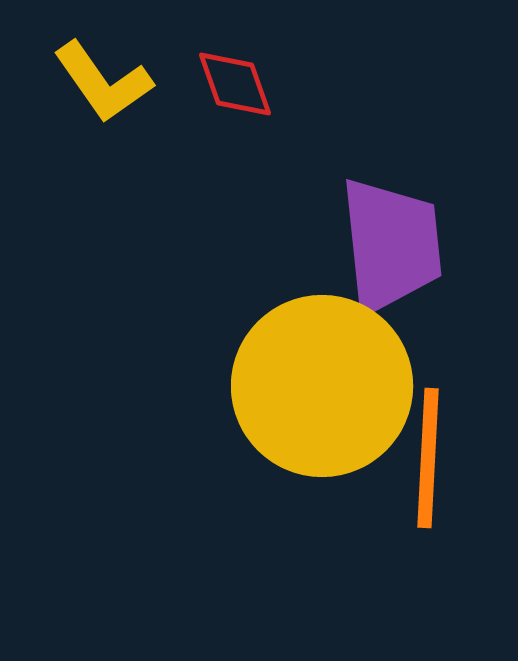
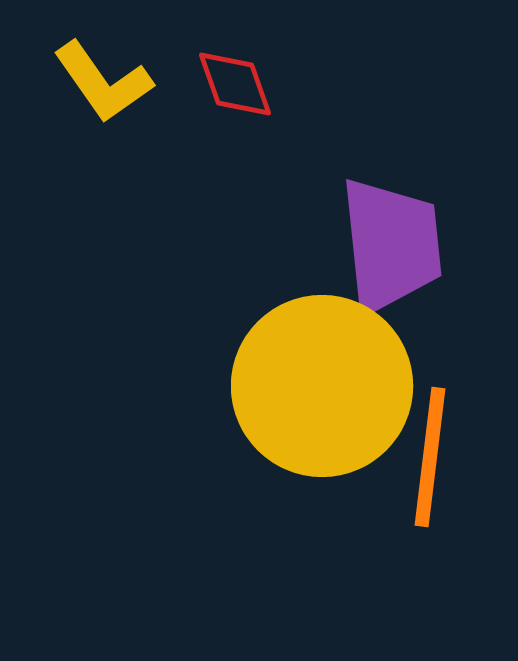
orange line: moved 2 px right, 1 px up; rotated 4 degrees clockwise
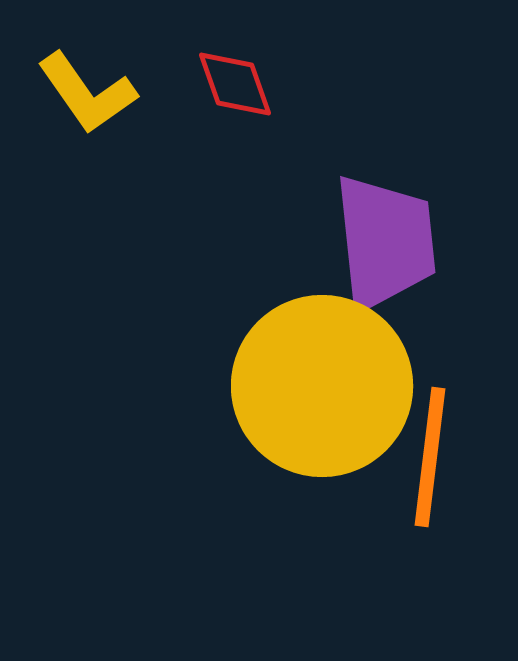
yellow L-shape: moved 16 px left, 11 px down
purple trapezoid: moved 6 px left, 3 px up
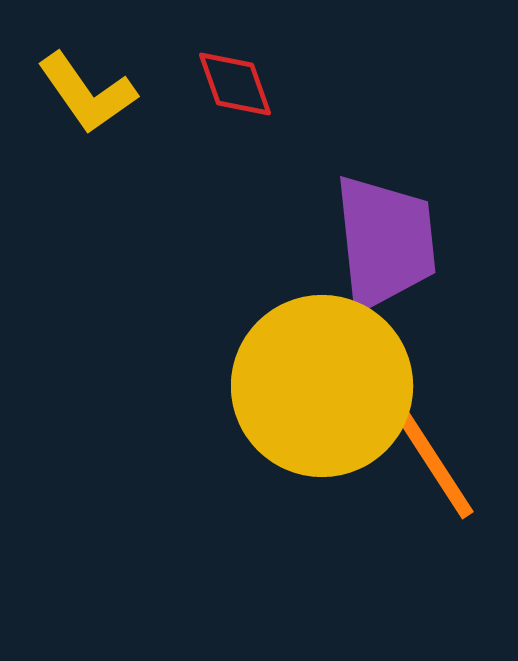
orange line: rotated 40 degrees counterclockwise
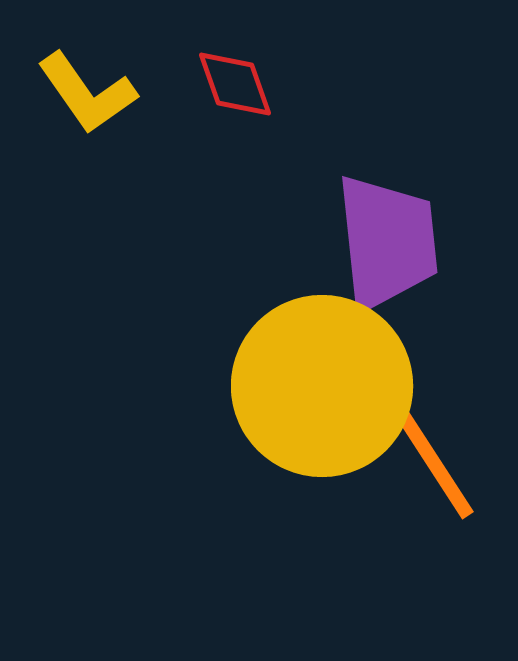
purple trapezoid: moved 2 px right
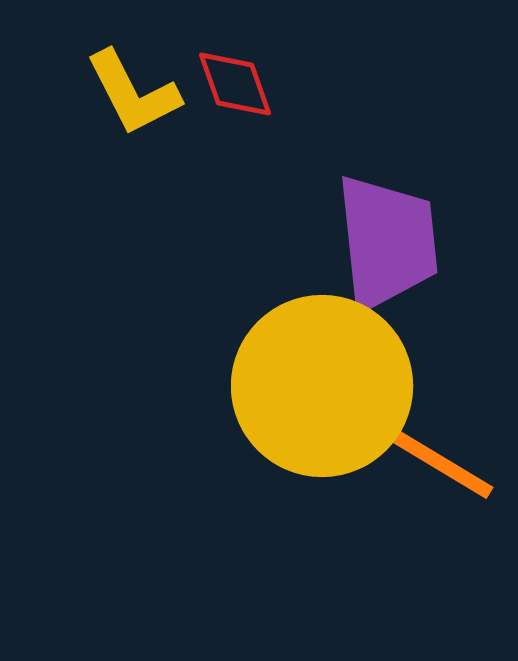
yellow L-shape: moved 46 px right; rotated 8 degrees clockwise
orange line: rotated 26 degrees counterclockwise
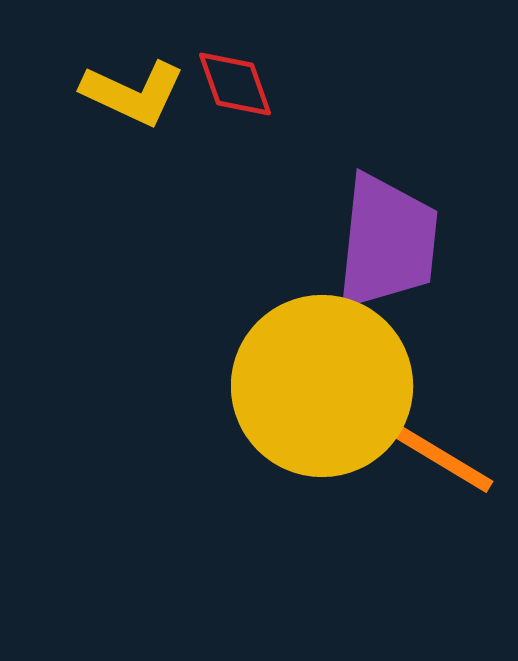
yellow L-shape: rotated 38 degrees counterclockwise
purple trapezoid: rotated 12 degrees clockwise
orange line: moved 6 px up
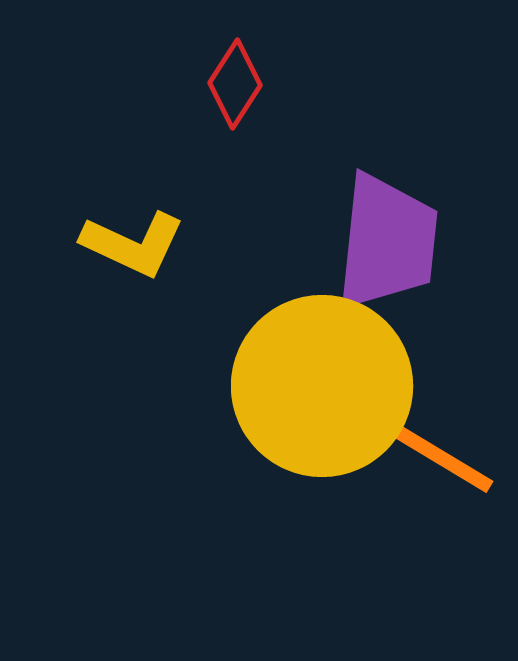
red diamond: rotated 52 degrees clockwise
yellow L-shape: moved 151 px down
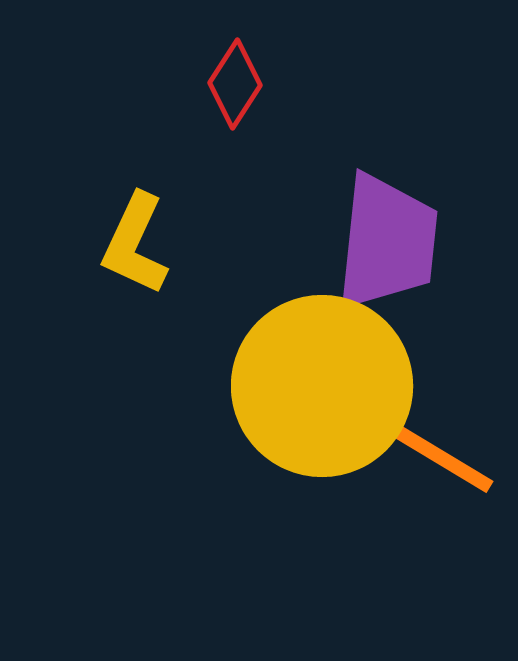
yellow L-shape: moved 2 px right; rotated 90 degrees clockwise
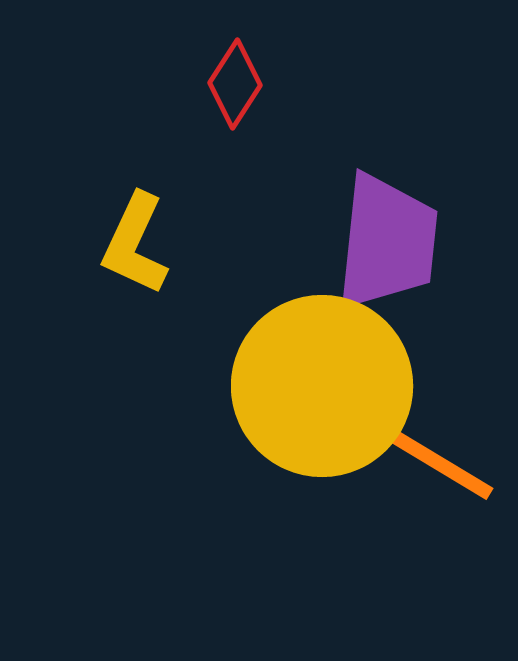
orange line: moved 7 px down
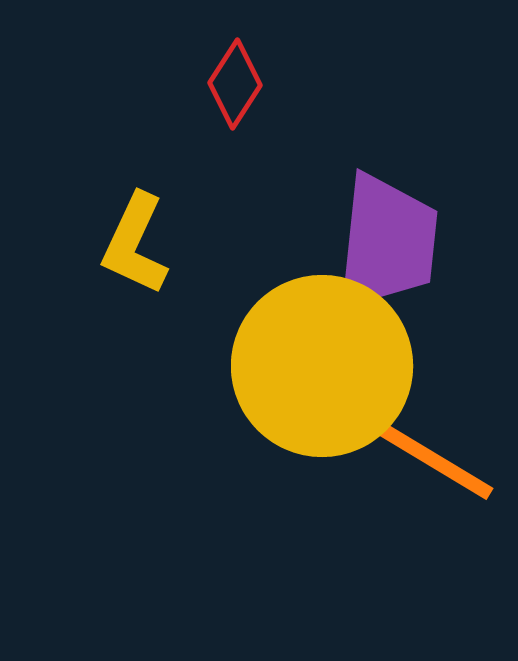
yellow circle: moved 20 px up
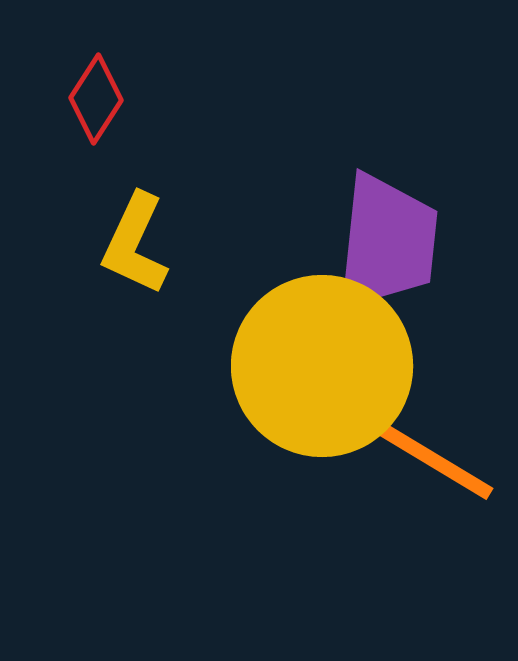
red diamond: moved 139 px left, 15 px down
